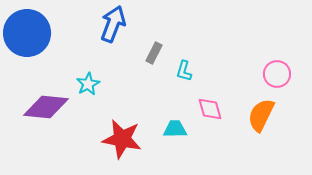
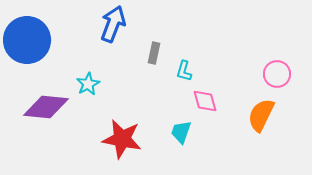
blue circle: moved 7 px down
gray rectangle: rotated 15 degrees counterclockwise
pink diamond: moved 5 px left, 8 px up
cyan trapezoid: moved 6 px right, 3 px down; rotated 70 degrees counterclockwise
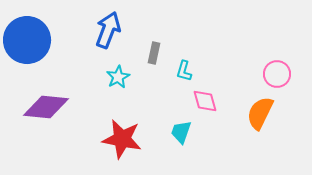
blue arrow: moved 5 px left, 6 px down
cyan star: moved 30 px right, 7 px up
orange semicircle: moved 1 px left, 2 px up
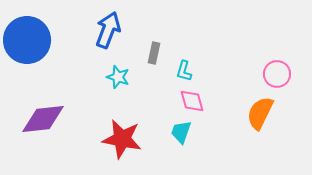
cyan star: rotated 25 degrees counterclockwise
pink diamond: moved 13 px left
purple diamond: moved 3 px left, 12 px down; rotated 12 degrees counterclockwise
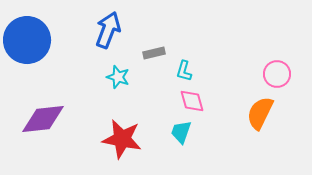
gray rectangle: rotated 65 degrees clockwise
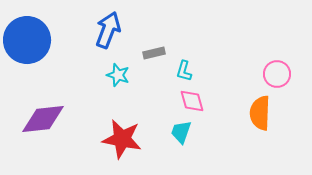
cyan star: moved 2 px up
orange semicircle: rotated 24 degrees counterclockwise
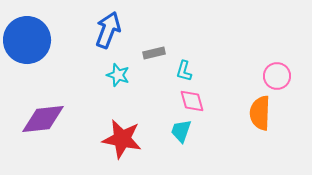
pink circle: moved 2 px down
cyan trapezoid: moved 1 px up
